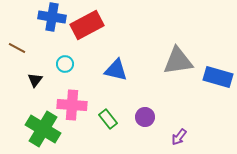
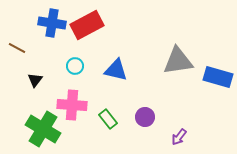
blue cross: moved 6 px down
cyan circle: moved 10 px right, 2 px down
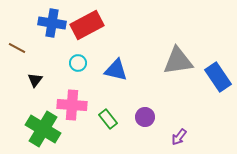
cyan circle: moved 3 px right, 3 px up
blue rectangle: rotated 40 degrees clockwise
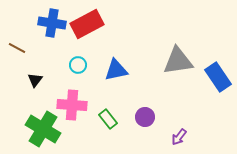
red rectangle: moved 1 px up
cyan circle: moved 2 px down
blue triangle: rotated 25 degrees counterclockwise
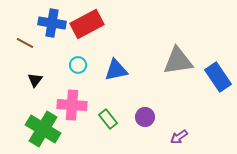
brown line: moved 8 px right, 5 px up
purple arrow: rotated 18 degrees clockwise
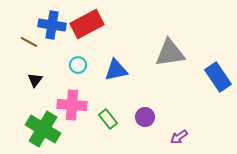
blue cross: moved 2 px down
brown line: moved 4 px right, 1 px up
gray triangle: moved 8 px left, 8 px up
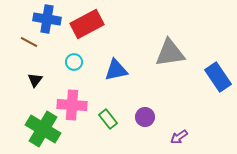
blue cross: moved 5 px left, 6 px up
cyan circle: moved 4 px left, 3 px up
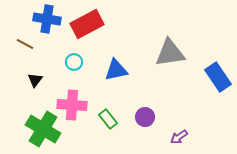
brown line: moved 4 px left, 2 px down
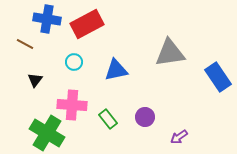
green cross: moved 4 px right, 4 px down
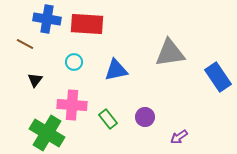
red rectangle: rotated 32 degrees clockwise
